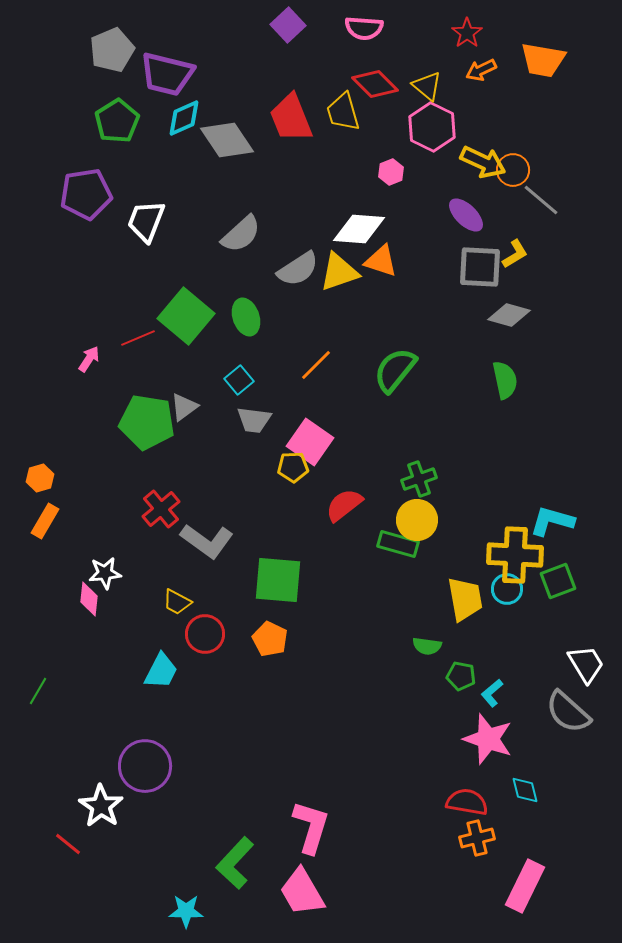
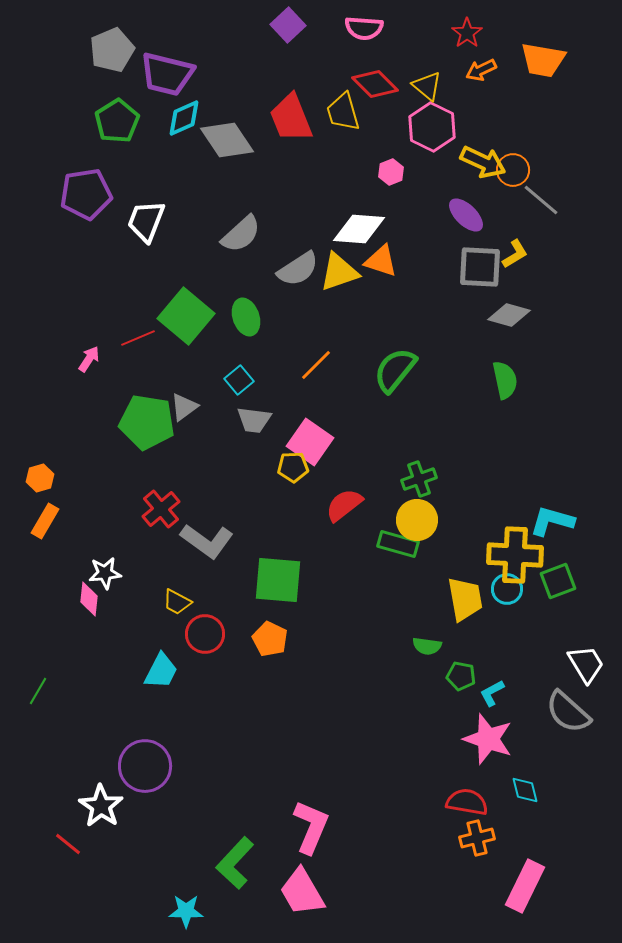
cyan L-shape at (492, 693): rotated 12 degrees clockwise
pink L-shape at (311, 827): rotated 6 degrees clockwise
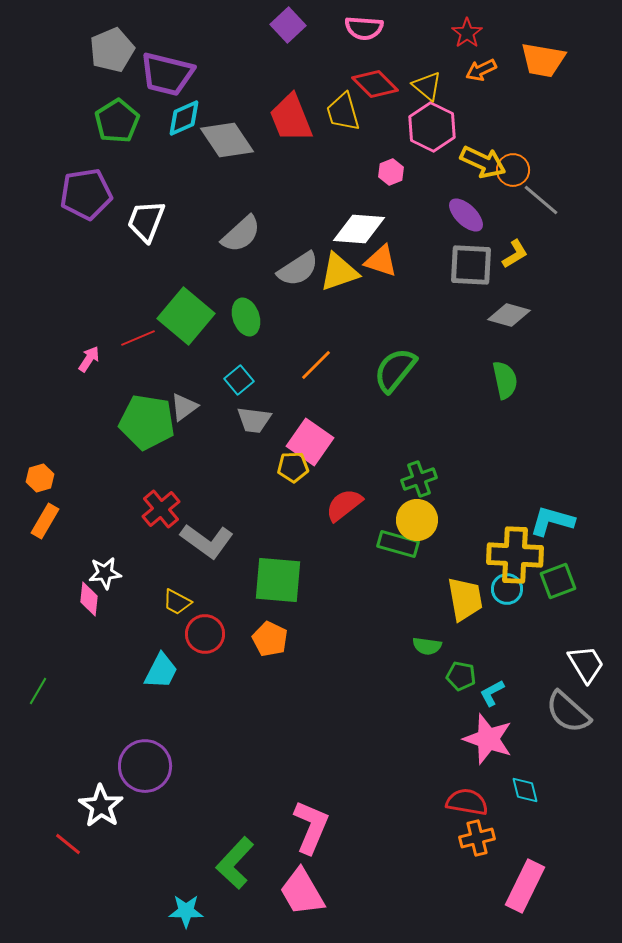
gray square at (480, 267): moved 9 px left, 2 px up
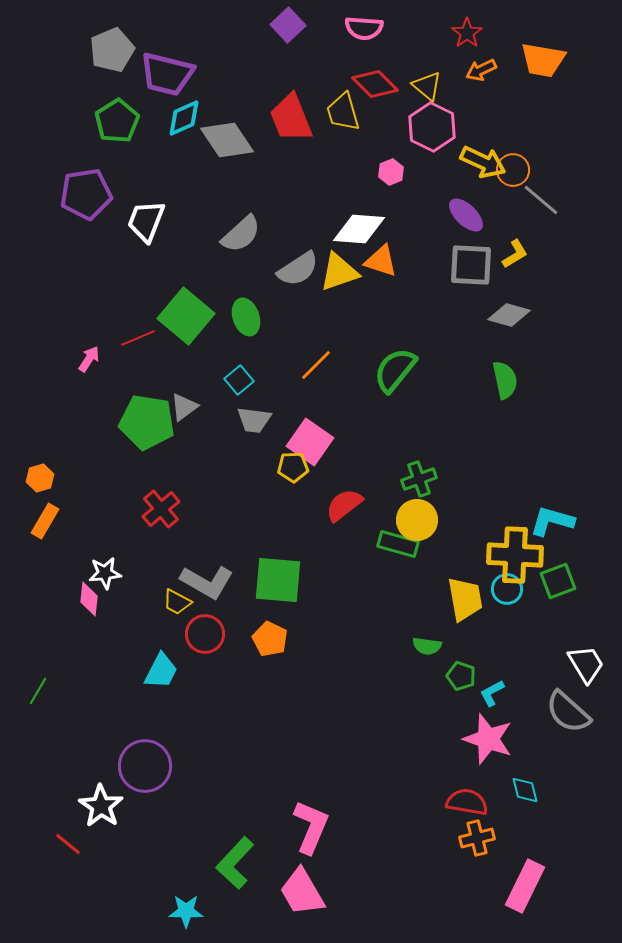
gray L-shape at (207, 541): moved 41 px down; rotated 6 degrees counterclockwise
green pentagon at (461, 676): rotated 8 degrees clockwise
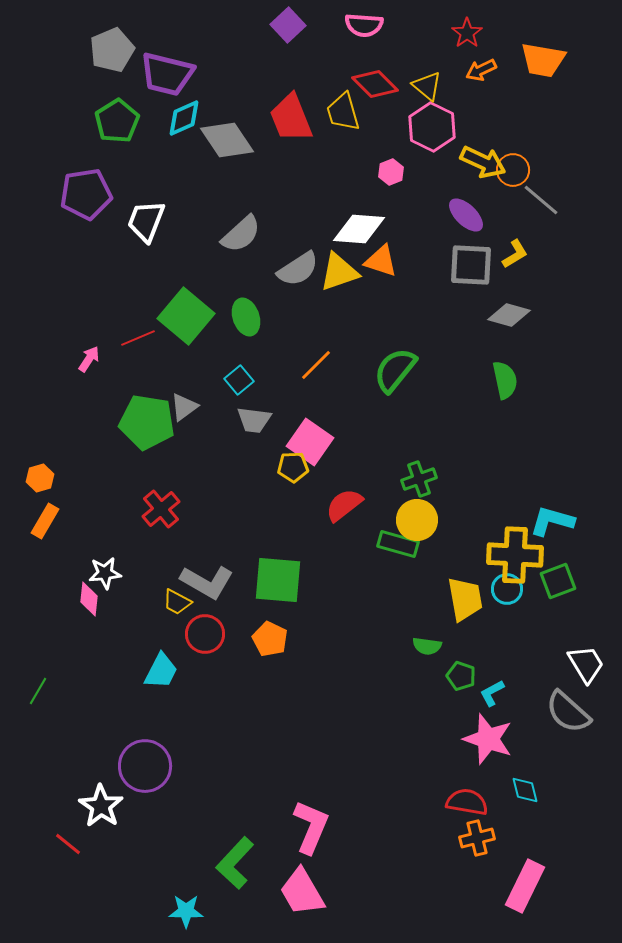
pink semicircle at (364, 28): moved 3 px up
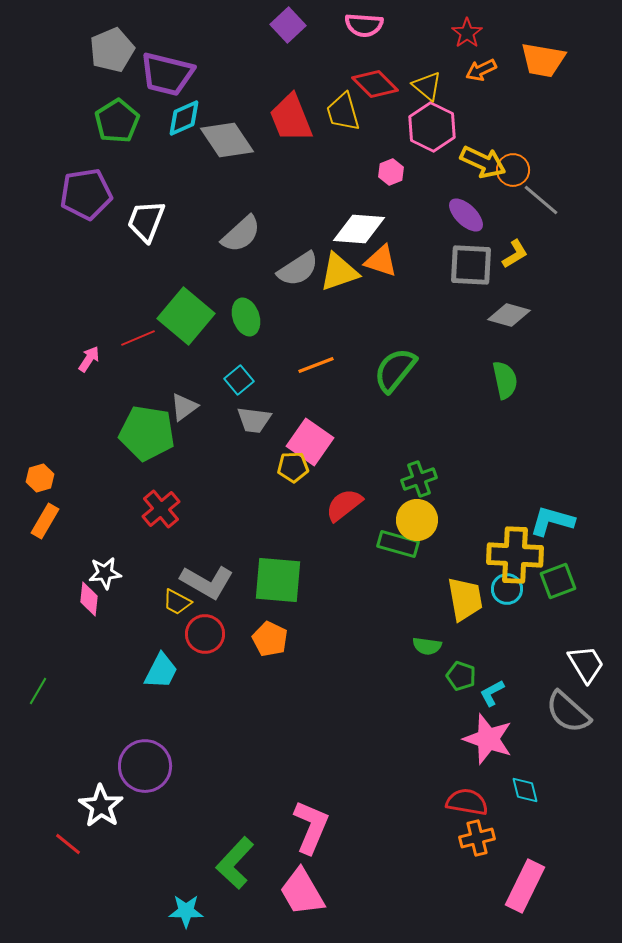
orange line at (316, 365): rotated 24 degrees clockwise
green pentagon at (147, 422): moved 11 px down
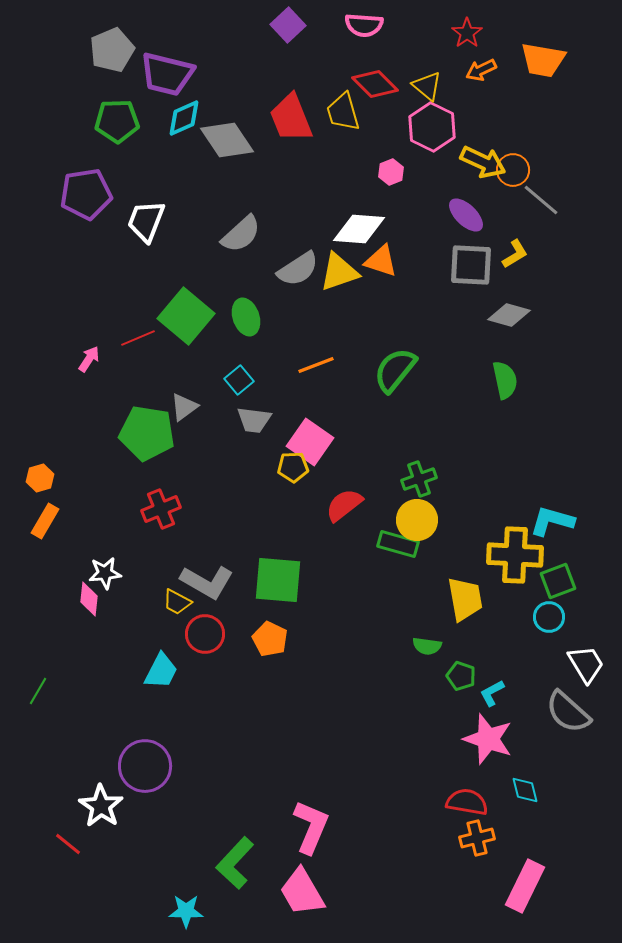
green pentagon at (117, 121): rotated 30 degrees clockwise
red cross at (161, 509): rotated 18 degrees clockwise
cyan circle at (507, 589): moved 42 px right, 28 px down
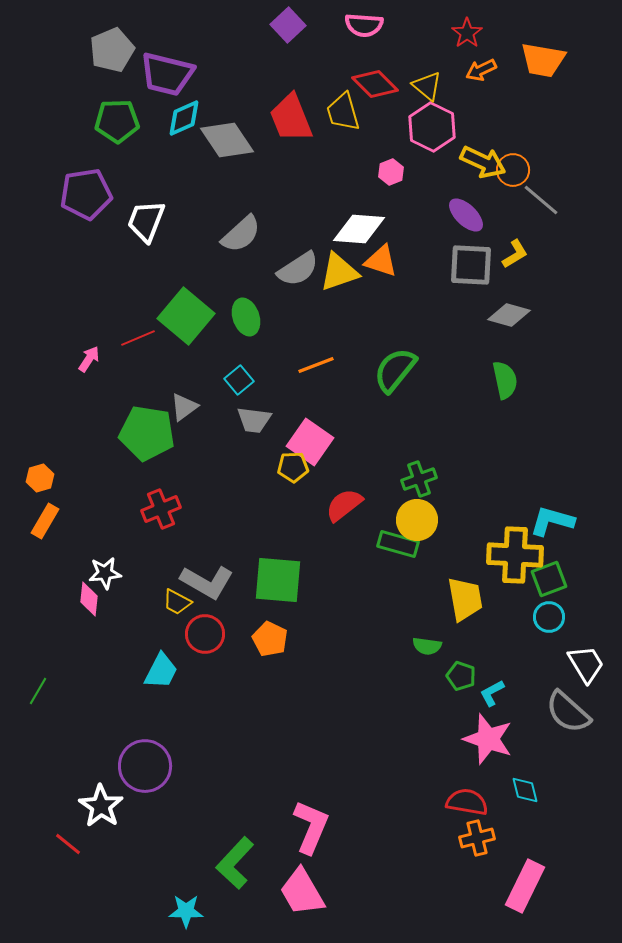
green square at (558, 581): moved 9 px left, 2 px up
